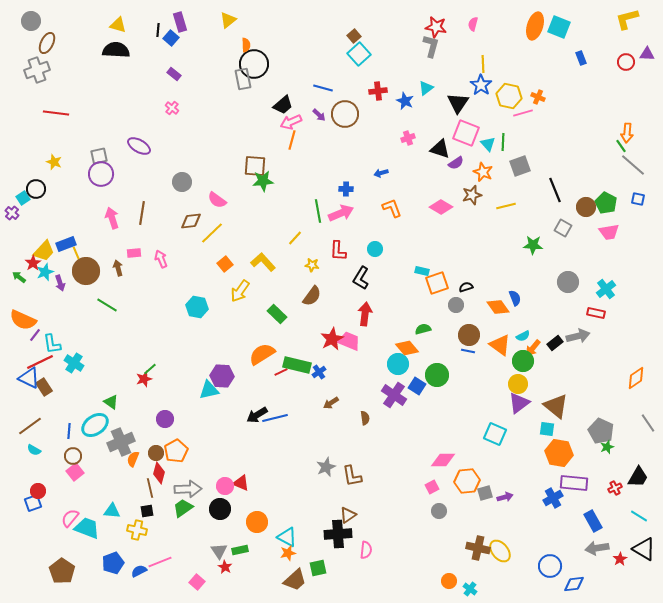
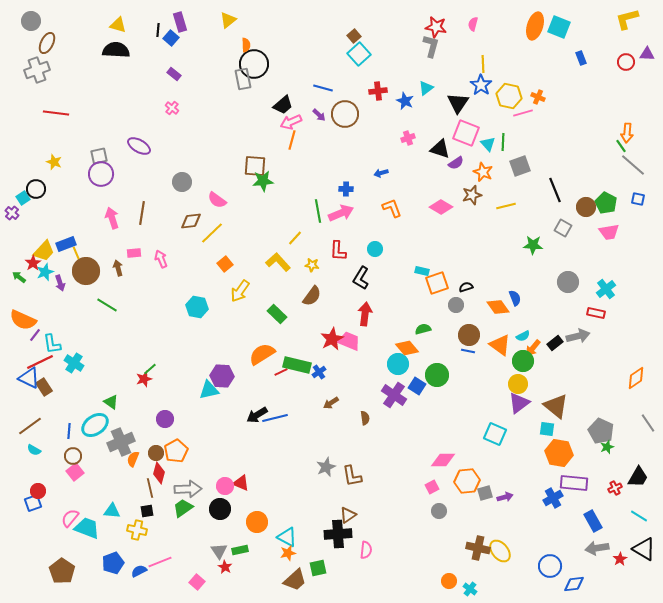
yellow L-shape at (263, 262): moved 15 px right
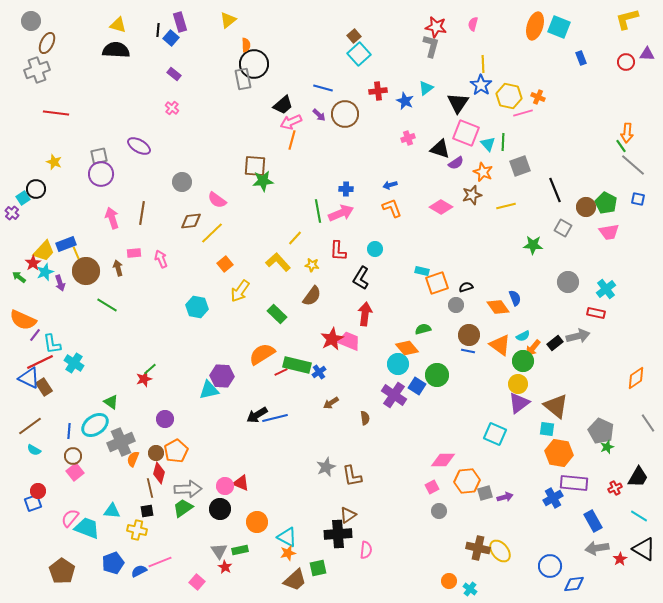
blue arrow at (381, 173): moved 9 px right, 12 px down
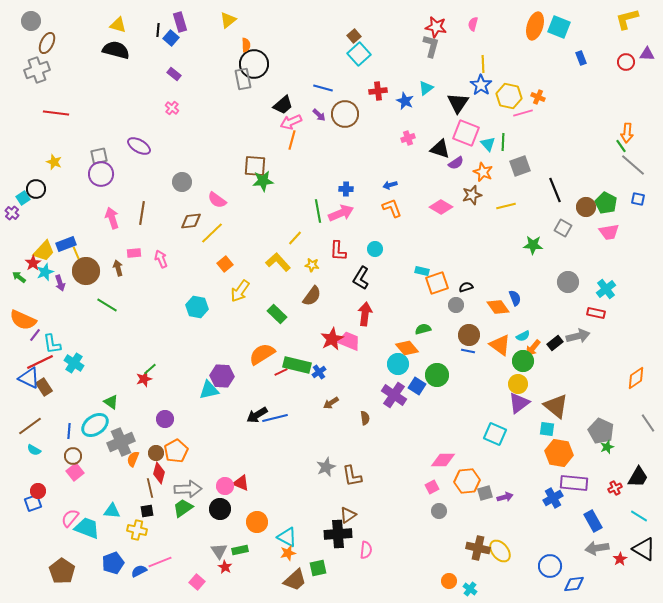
black semicircle at (116, 50): rotated 12 degrees clockwise
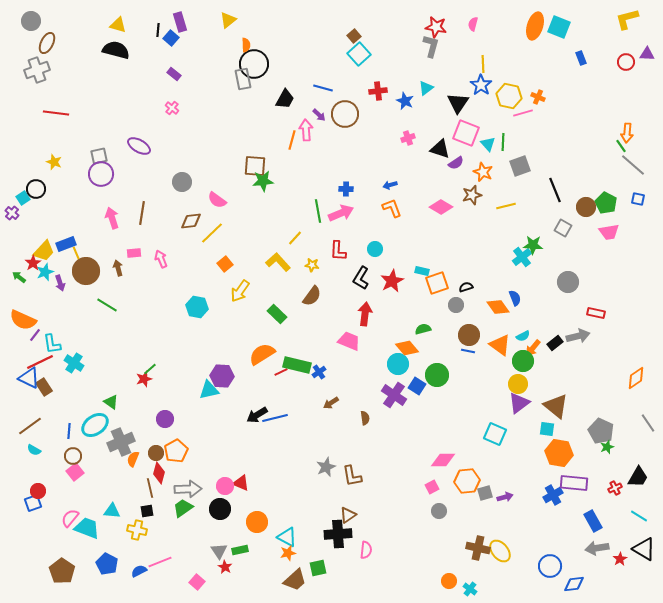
black trapezoid at (283, 105): moved 2 px right, 6 px up; rotated 20 degrees counterclockwise
pink arrow at (291, 122): moved 15 px right, 8 px down; rotated 110 degrees clockwise
cyan cross at (606, 289): moved 84 px left, 32 px up
red star at (332, 339): moved 60 px right, 58 px up
blue cross at (553, 498): moved 3 px up
blue pentagon at (113, 563): moved 6 px left, 1 px down; rotated 25 degrees counterclockwise
